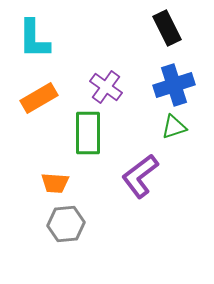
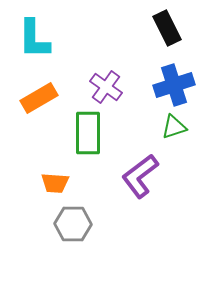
gray hexagon: moved 7 px right; rotated 6 degrees clockwise
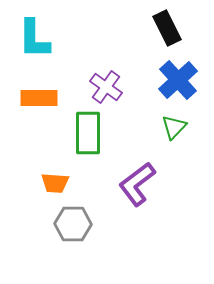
blue cross: moved 4 px right, 5 px up; rotated 24 degrees counterclockwise
orange rectangle: rotated 30 degrees clockwise
green triangle: rotated 28 degrees counterclockwise
purple L-shape: moved 3 px left, 8 px down
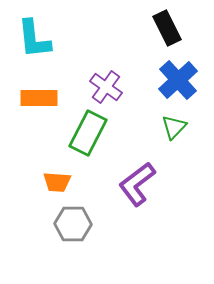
cyan L-shape: rotated 6 degrees counterclockwise
green rectangle: rotated 27 degrees clockwise
orange trapezoid: moved 2 px right, 1 px up
